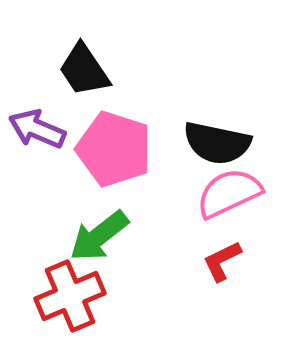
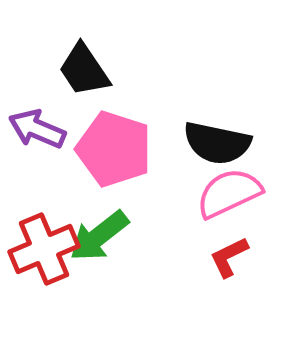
red L-shape: moved 7 px right, 4 px up
red cross: moved 26 px left, 47 px up
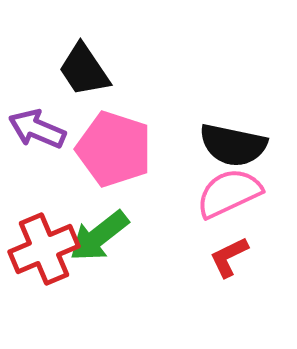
black semicircle: moved 16 px right, 2 px down
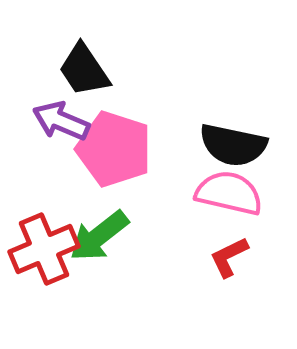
purple arrow: moved 24 px right, 8 px up
pink semicircle: rotated 38 degrees clockwise
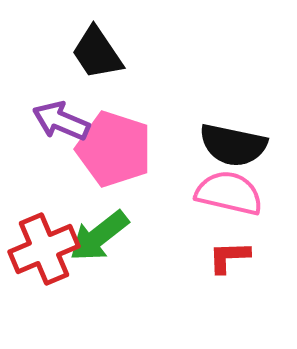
black trapezoid: moved 13 px right, 17 px up
red L-shape: rotated 24 degrees clockwise
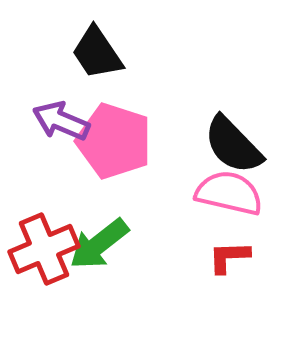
black semicircle: rotated 34 degrees clockwise
pink pentagon: moved 8 px up
green arrow: moved 8 px down
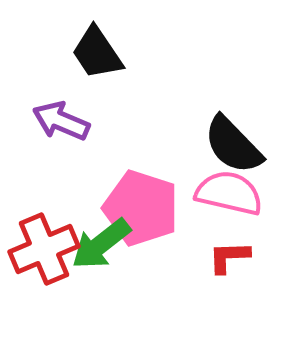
pink pentagon: moved 27 px right, 67 px down
green arrow: moved 2 px right
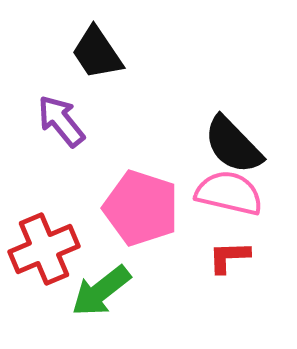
purple arrow: rotated 28 degrees clockwise
green arrow: moved 47 px down
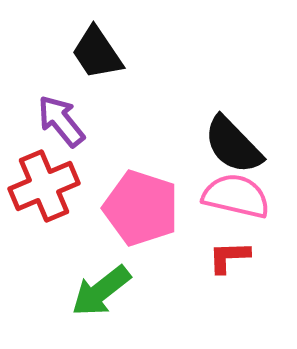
pink semicircle: moved 7 px right, 3 px down
red cross: moved 63 px up
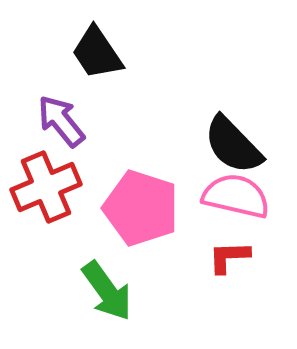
red cross: moved 2 px right, 1 px down
green arrow: moved 6 px right; rotated 88 degrees counterclockwise
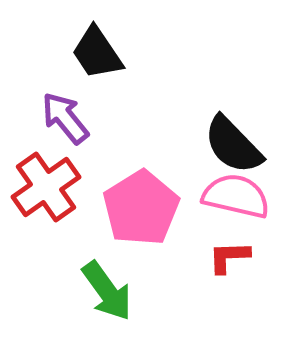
purple arrow: moved 4 px right, 3 px up
red cross: rotated 12 degrees counterclockwise
pink pentagon: rotated 22 degrees clockwise
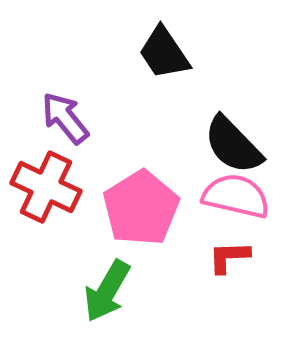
black trapezoid: moved 67 px right
red cross: rotated 30 degrees counterclockwise
green arrow: rotated 66 degrees clockwise
